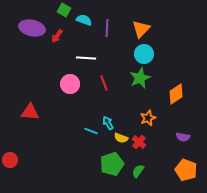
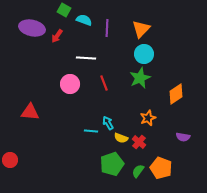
cyan line: rotated 16 degrees counterclockwise
orange pentagon: moved 25 px left, 2 px up
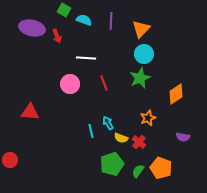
purple line: moved 4 px right, 7 px up
red arrow: rotated 56 degrees counterclockwise
cyan line: rotated 72 degrees clockwise
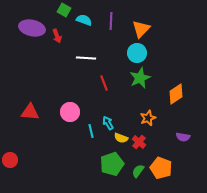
cyan circle: moved 7 px left, 1 px up
pink circle: moved 28 px down
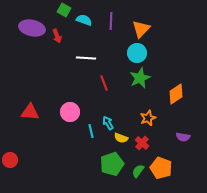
red cross: moved 3 px right, 1 px down
